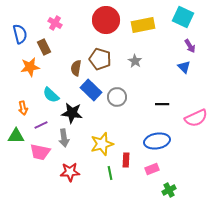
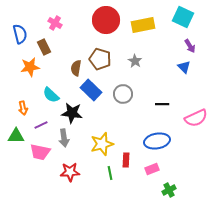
gray circle: moved 6 px right, 3 px up
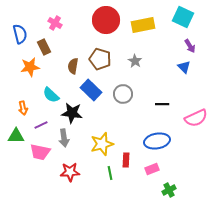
brown semicircle: moved 3 px left, 2 px up
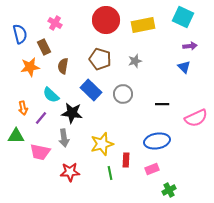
purple arrow: rotated 64 degrees counterclockwise
gray star: rotated 24 degrees clockwise
brown semicircle: moved 10 px left
purple line: moved 7 px up; rotated 24 degrees counterclockwise
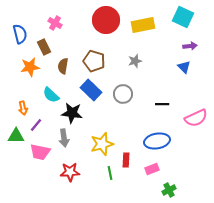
brown pentagon: moved 6 px left, 2 px down
purple line: moved 5 px left, 7 px down
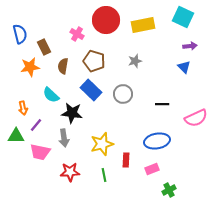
pink cross: moved 22 px right, 11 px down
green line: moved 6 px left, 2 px down
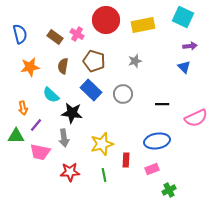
brown rectangle: moved 11 px right, 10 px up; rotated 28 degrees counterclockwise
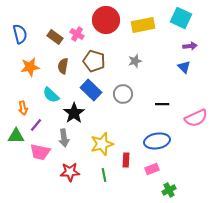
cyan square: moved 2 px left, 1 px down
black star: moved 2 px right; rotated 30 degrees clockwise
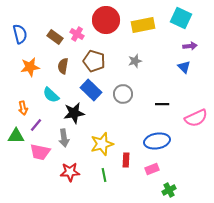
black star: rotated 25 degrees clockwise
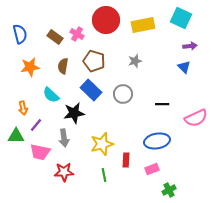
red star: moved 6 px left
